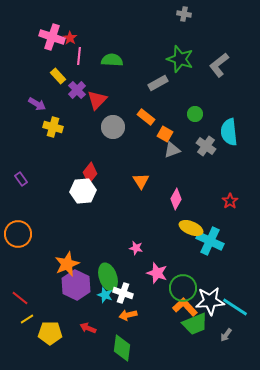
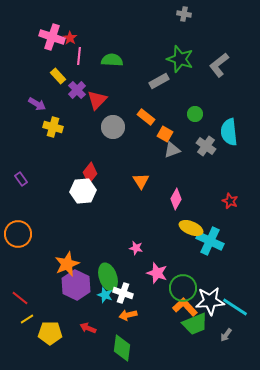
gray rectangle at (158, 83): moved 1 px right, 2 px up
red star at (230, 201): rotated 14 degrees counterclockwise
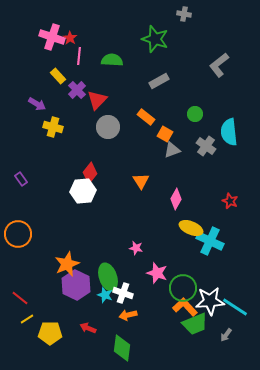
green star at (180, 59): moved 25 px left, 20 px up
gray circle at (113, 127): moved 5 px left
